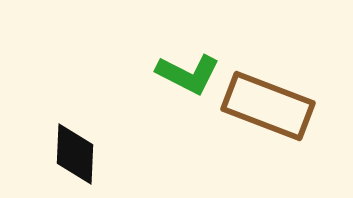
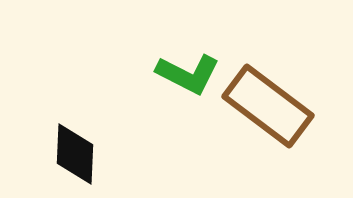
brown rectangle: rotated 16 degrees clockwise
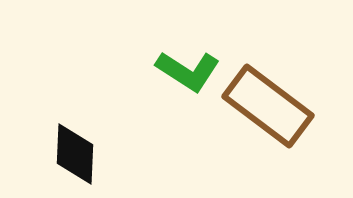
green L-shape: moved 3 px up; rotated 6 degrees clockwise
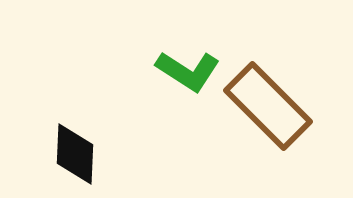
brown rectangle: rotated 8 degrees clockwise
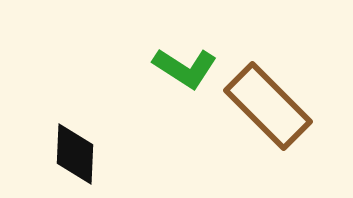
green L-shape: moved 3 px left, 3 px up
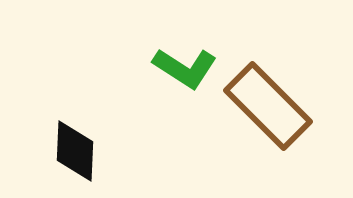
black diamond: moved 3 px up
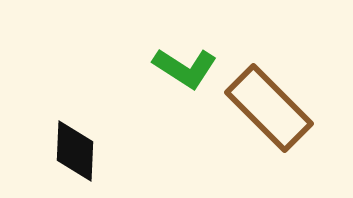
brown rectangle: moved 1 px right, 2 px down
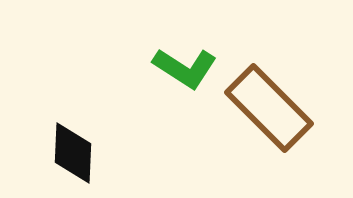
black diamond: moved 2 px left, 2 px down
